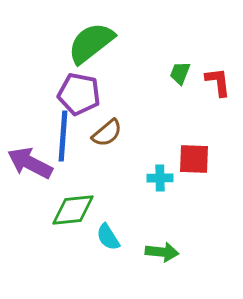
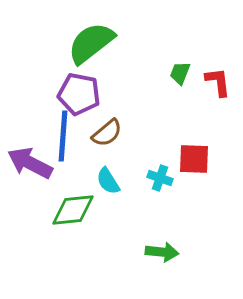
cyan cross: rotated 20 degrees clockwise
cyan semicircle: moved 56 px up
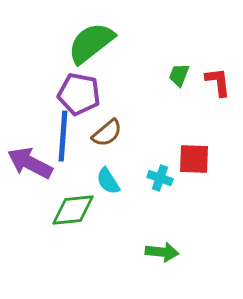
green trapezoid: moved 1 px left, 2 px down
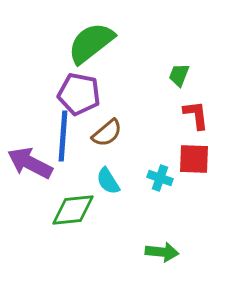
red L-shape: moved 22 px left, 33 px down
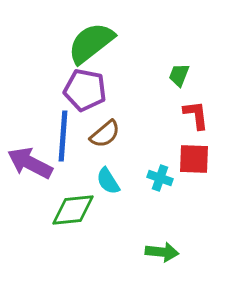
purple pentagon: moved 6 px right, 4 px up
brown semicircle: moved 2 px left, 1 px down
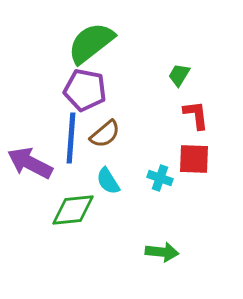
green trapezoid: rotated 10 degrees clockwise
blue line: moved 8 px right, 2 px down
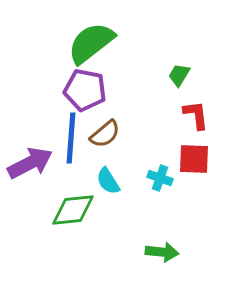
purple arrow: rotated 126 degrees clockwise
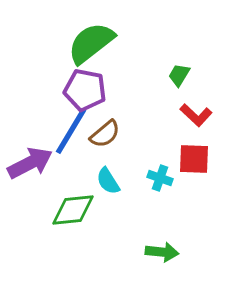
red L-shape: rotated 140 degrees clockwise
blue line: moved 7 px up; rotated 27 degrees clockwise
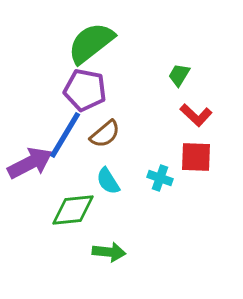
blue line: moved 6 px left, 4 px down
red square: moved 2 px right, 2 px up
green arrow: moved 53 px left
